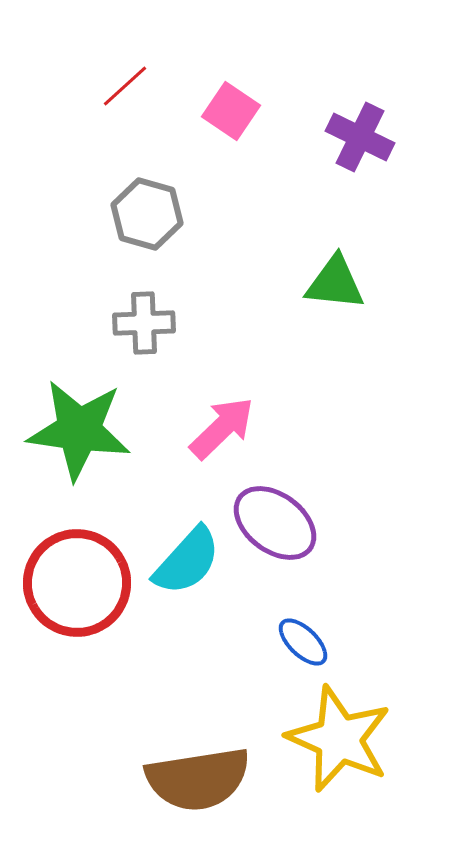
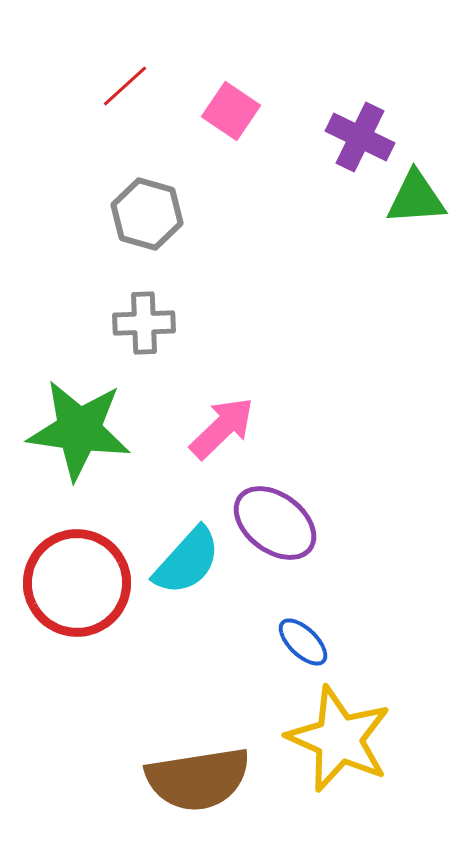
green triangle: moved 81 px right, 85 px up; rotated 10 degrees counterclockwise
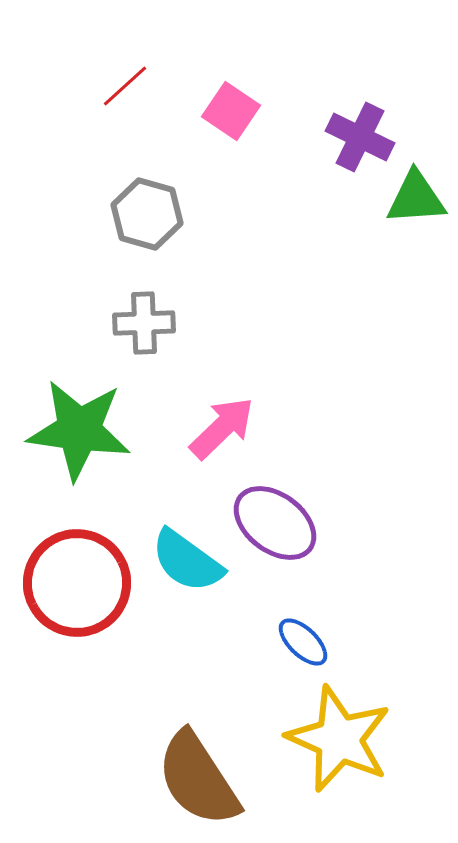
cyan semicircle: rotated 84 degrees clockwise
brown semicircle: rotated 66 degrees clockwise
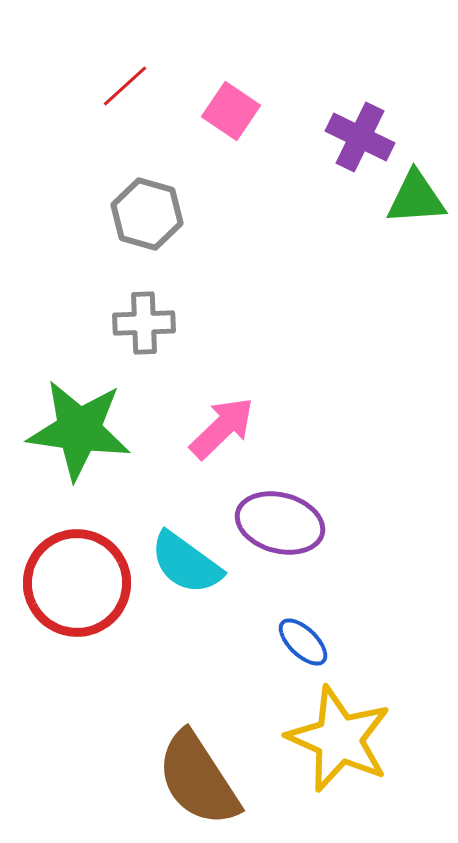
purple ellipse: moved 5 px right; rotated 22 degrees counterclockwise
cyan semicircle: moved 1 px left, 2 px down
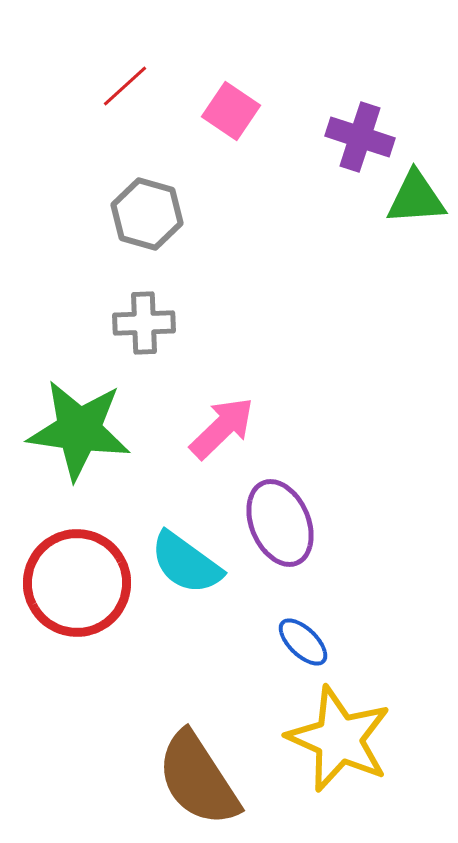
purple cross: rotated 8 degrees counterclockwise
purple ellipse: rotated 52 degrees clockwise
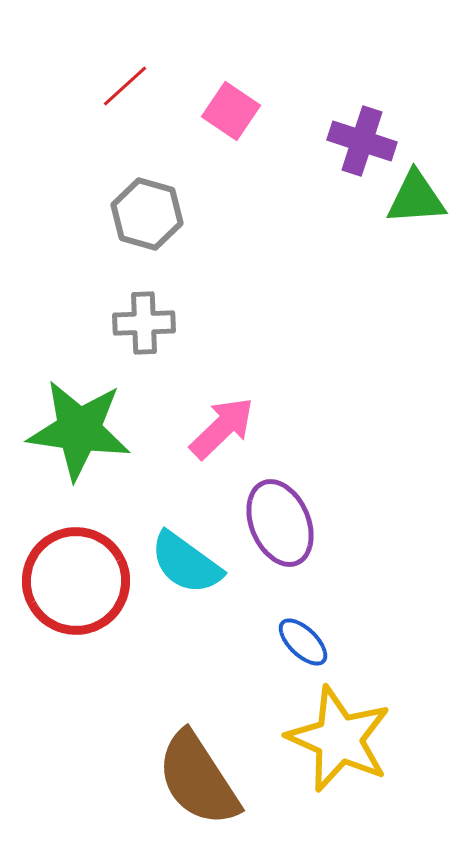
purple cross: moved 2 px right, 4 px down
red circle: moved 1 px left, 2 px up
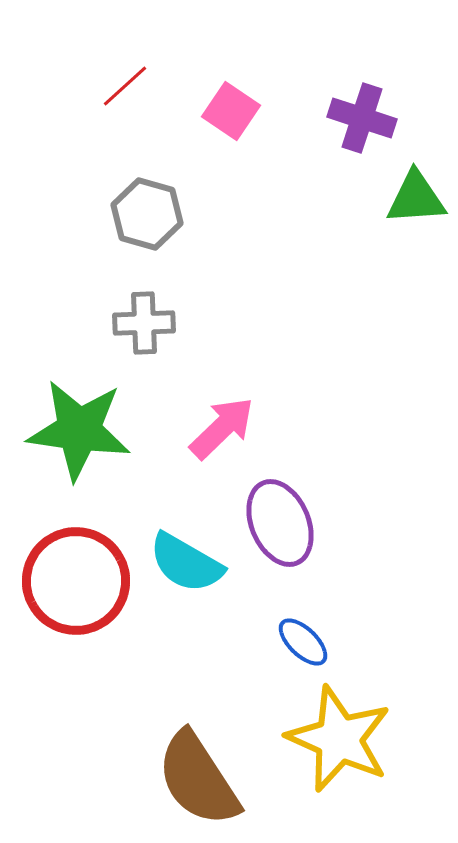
purple cross: moved 23 px up
cyan semicircle: rotated 6 degrees counterclockwise
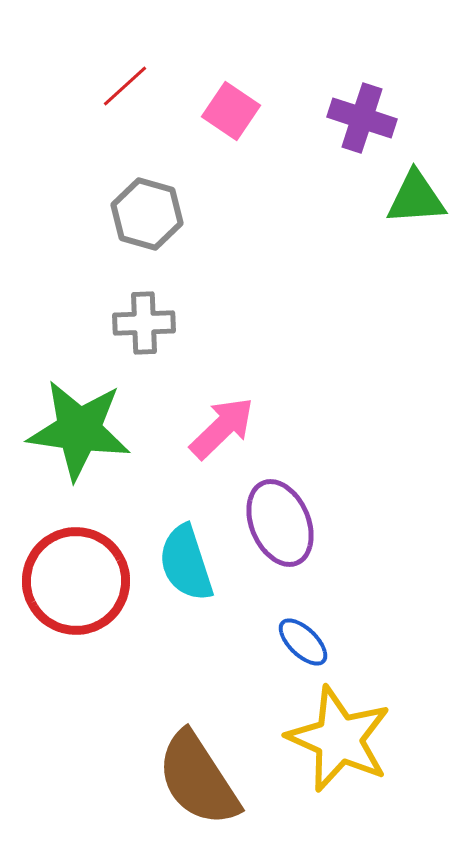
cyan semicircle: rotated 42 degrees clockwise
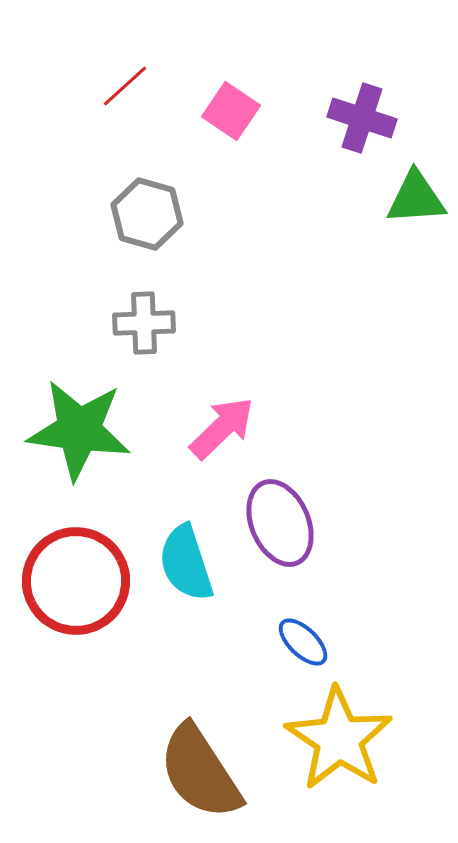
yellow star: rotated 10 degrees clockwise
brown semicircle: moved 2 px right, 7 px up
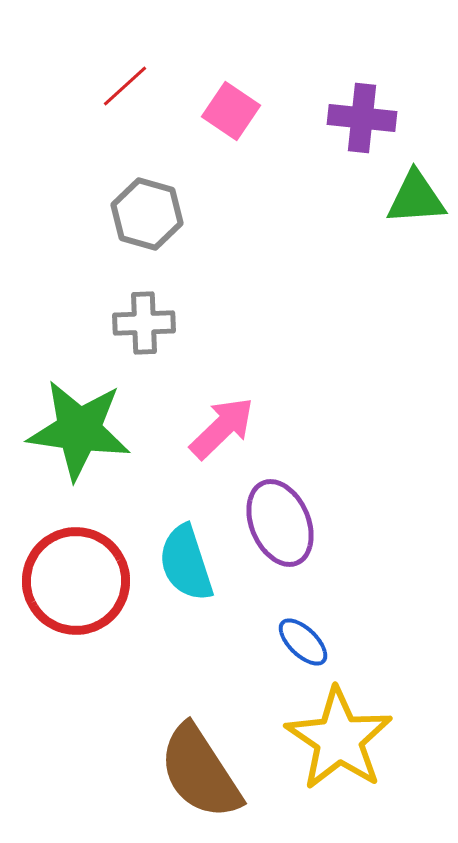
purple cross: rotated 12 degrees counterclockwise
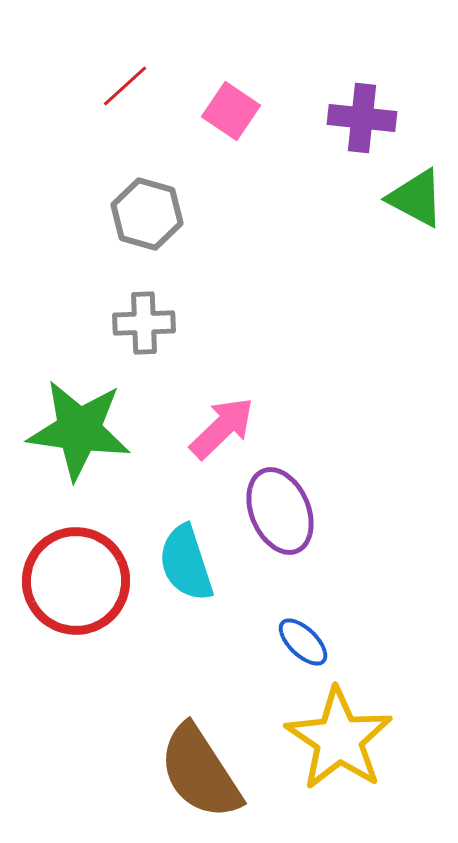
green triangle: rotated 32 degrees clockwise
purple ellipse: moved 12 px up
